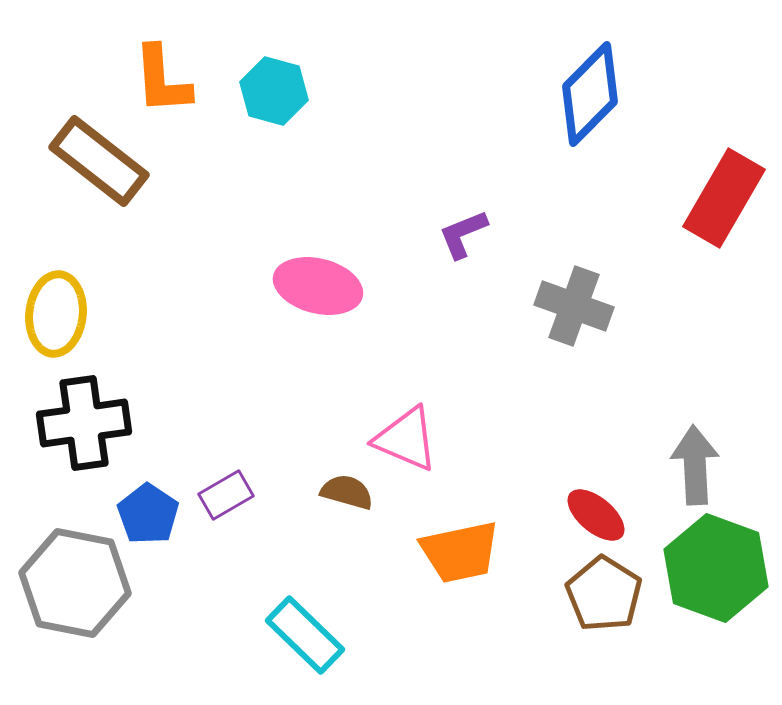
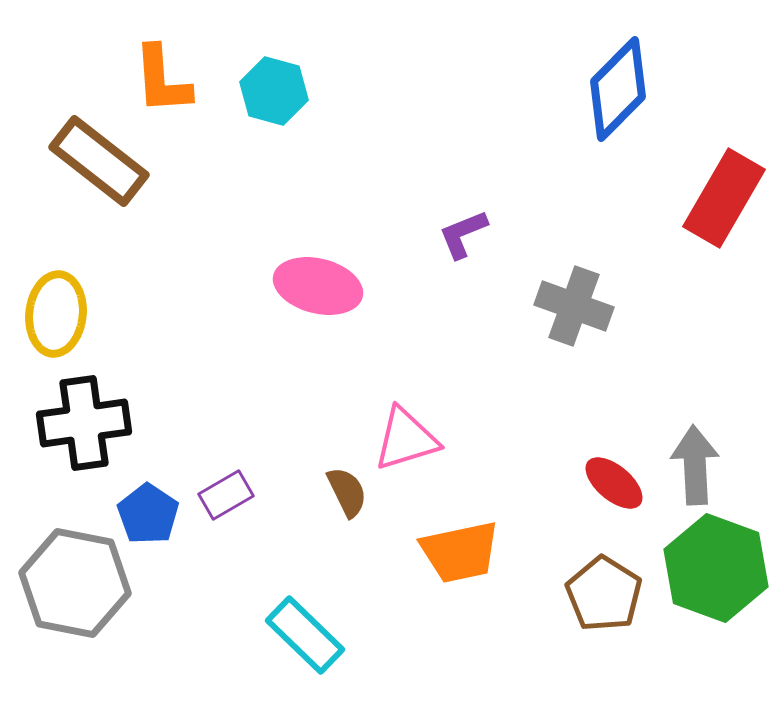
blue diamond: moved 28 px right, 5 px up
pink triangle: rotated 40 degrees counterclockwise
brown semicircle: rotated 48 degrees clockwise
red ellipse: moved 18 px right, 32 px up
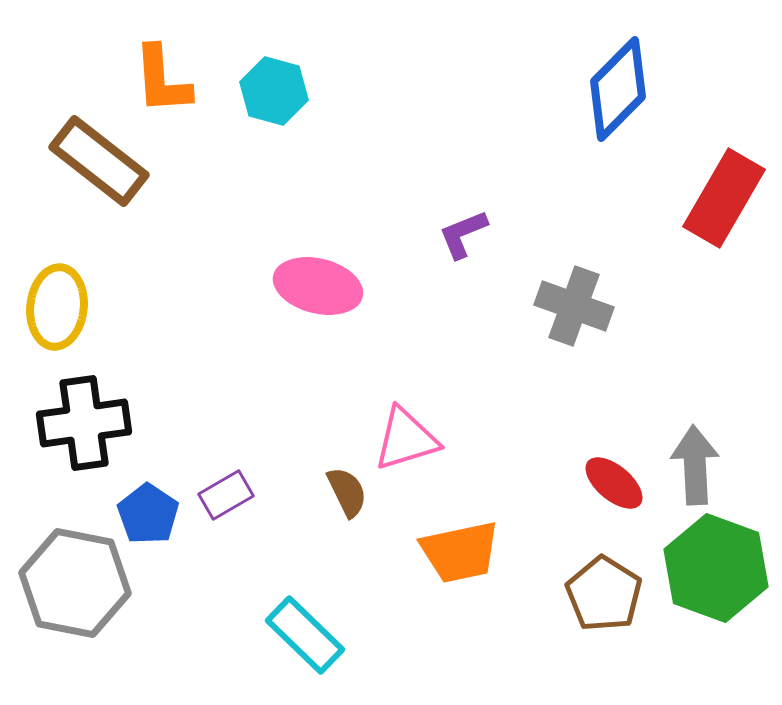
yellow ellipse: moved 1 px right, 7 px up
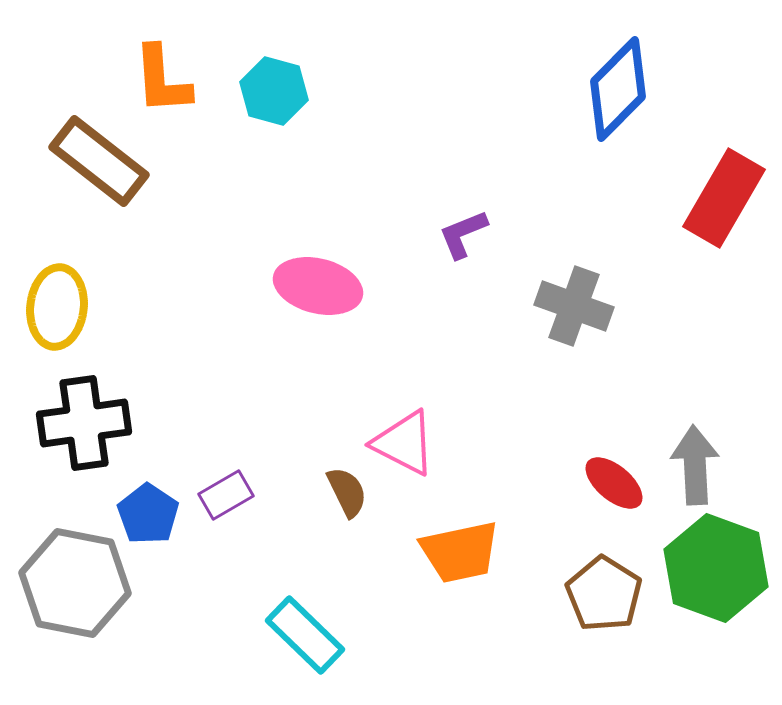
pink triangle: moved 2 px left, 4 px down; rotated 44 degrees clockwise
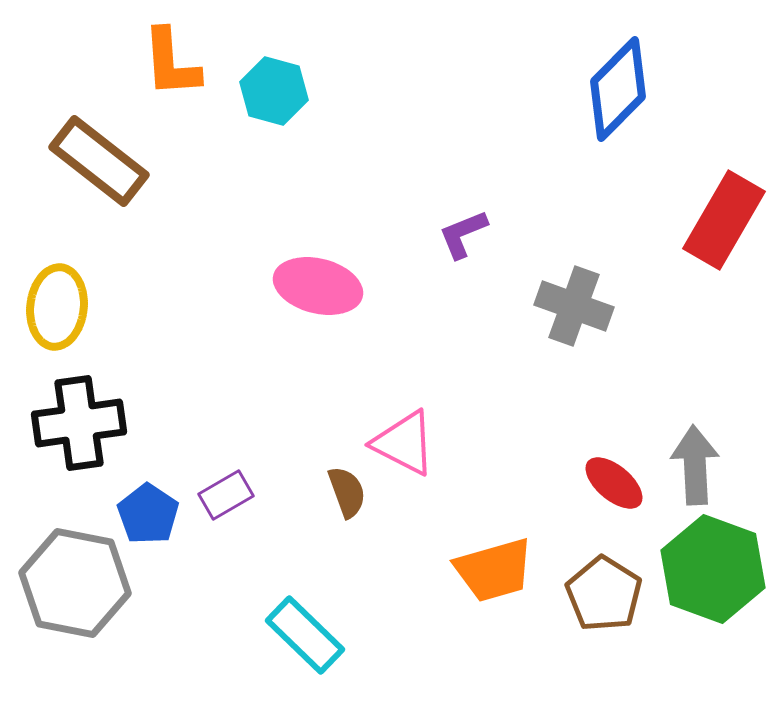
orange L-shape: moved 9 px right, 17 px up
red rectangle: moved 22 px down
black cross: moved 5 px left
brown semicircle: rotated 6 degrees clockwise
orange trapezoid: moved 34 px right, 18 px down; rotated 4 degrees counterclockwise
green hexagon: moved 3 px left, 1 px down
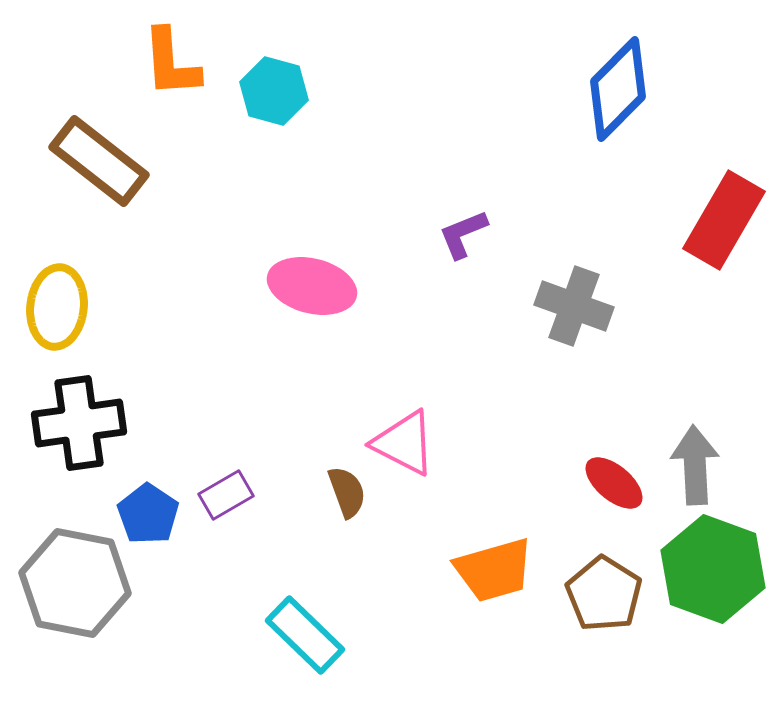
pink ellipse: moved 6 px left
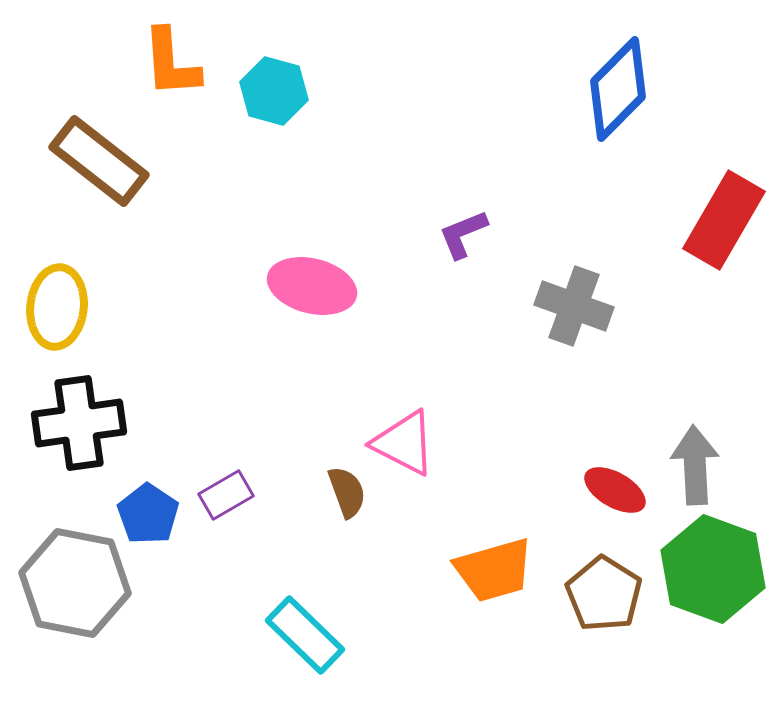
red ellipse: moved 1 px right, 7 px down; rotated 10 degrees counterclockwise
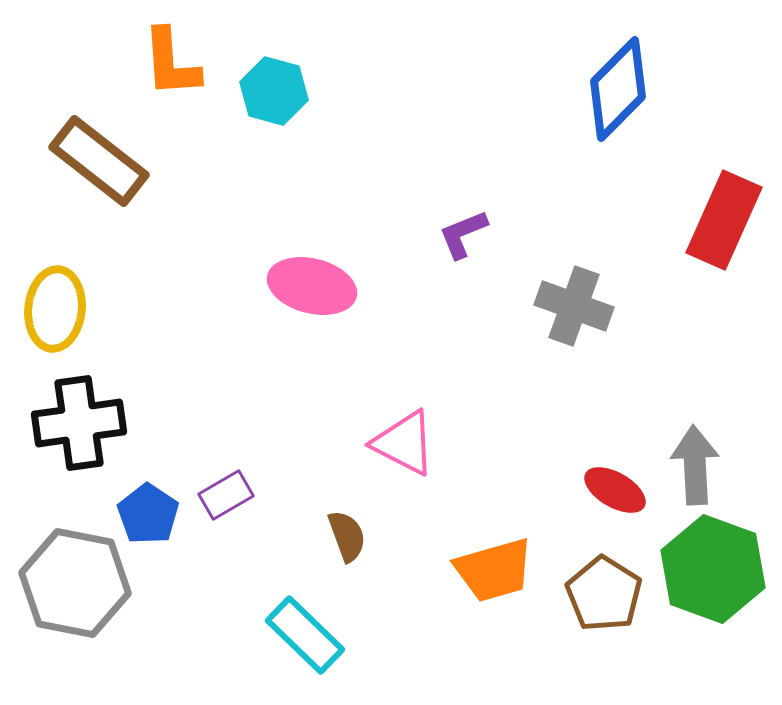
red rectangle: rotated 6 degrees counterclockwise
yellow ellipse: moved 2 px left, 2 px down
brown semicircle: moved 44 px down
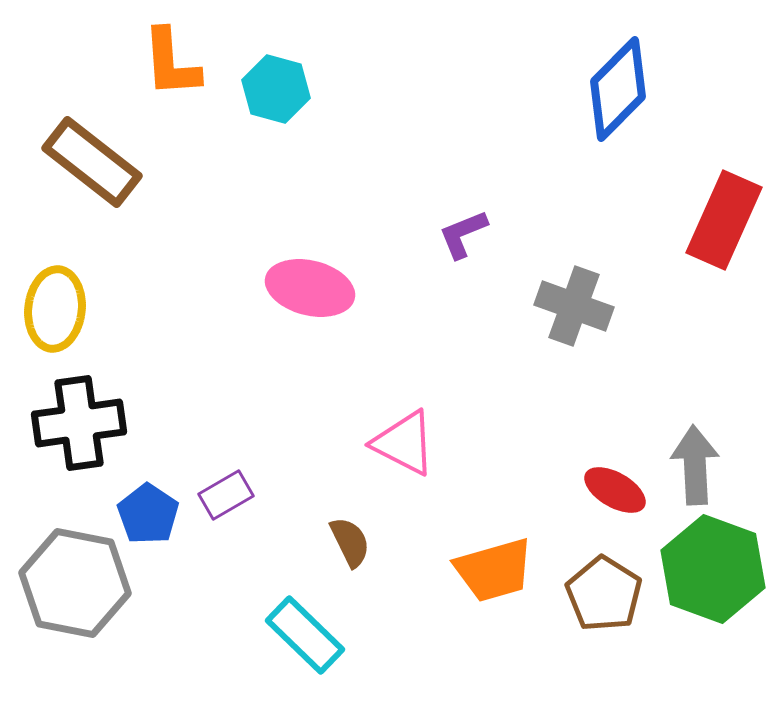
cyan hexagon: moved 2 px right, 2 px up
brown rectangle: moved 7 px left, 1 px down
pink ellipse: moved 2 px left, 2 px down
brown semicircle: moved 3 px right, 6 px down; rotated 6 degrees counterclockwise
